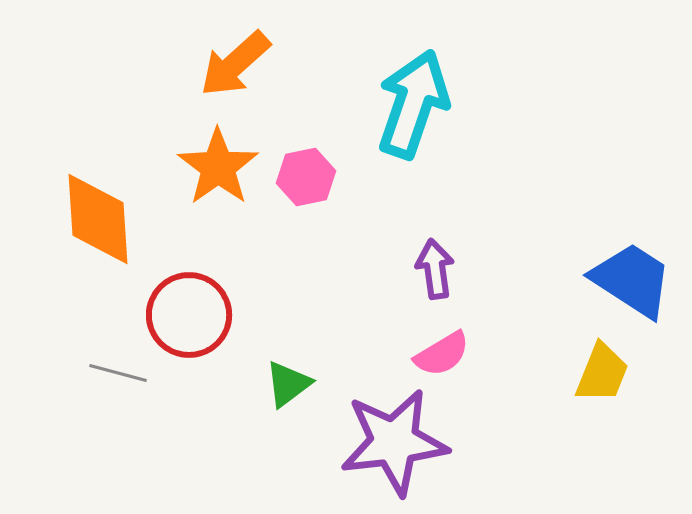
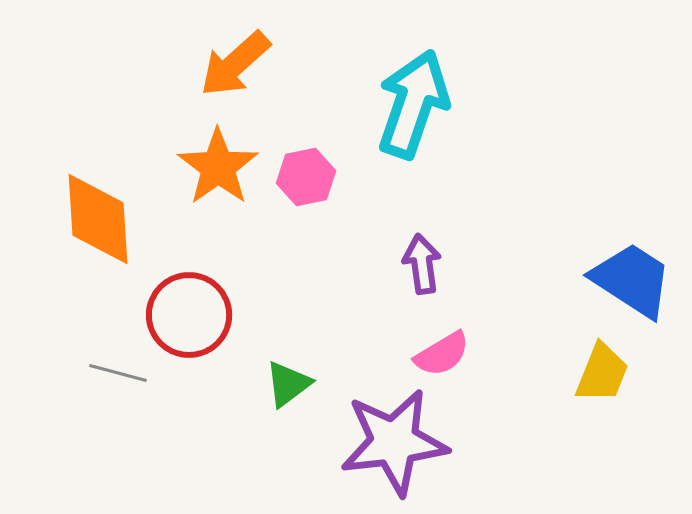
purple arrow: moved 13 px left, 5 px up
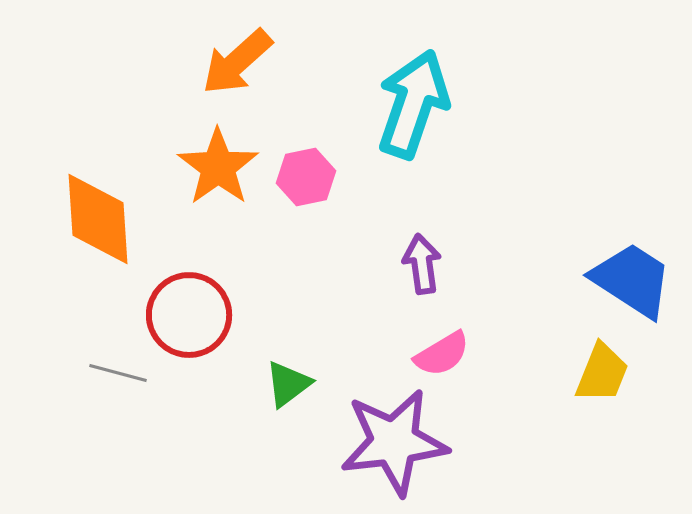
orange arrow: moved 2 px right, 2 px up
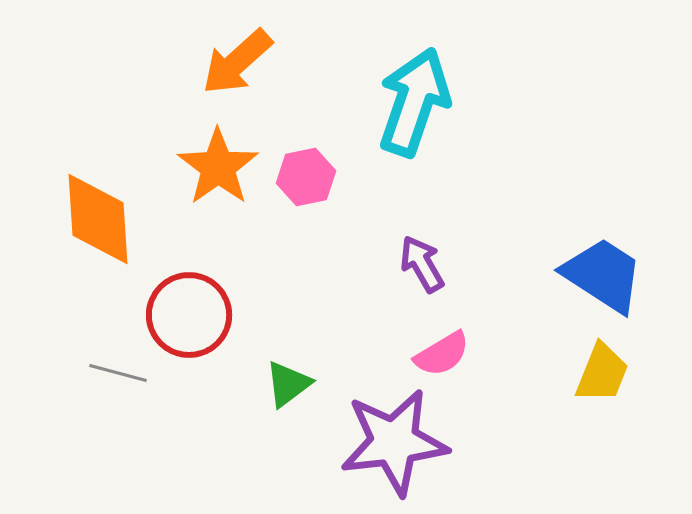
cyan arrow: moved 1 px right, 2 px up
purple arrow: rotated 22 degrees counterclockwise
blue trapezoid: moved 29 px left, 5 px up
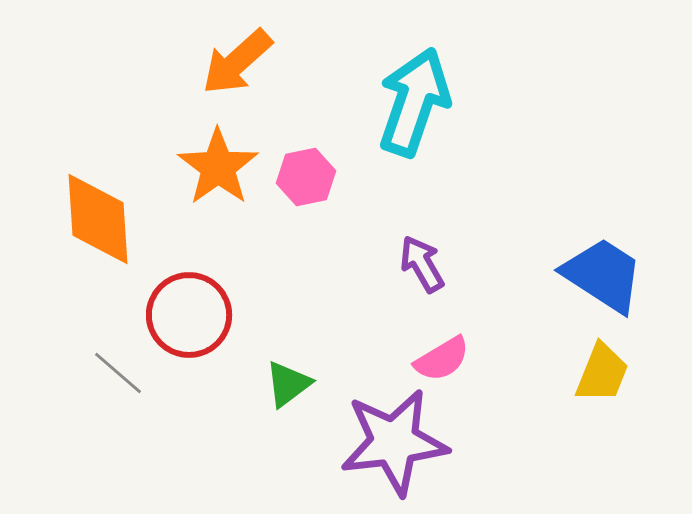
pink semicircle: moved 5 px down
gray line: rotated 26 degrees clockwise
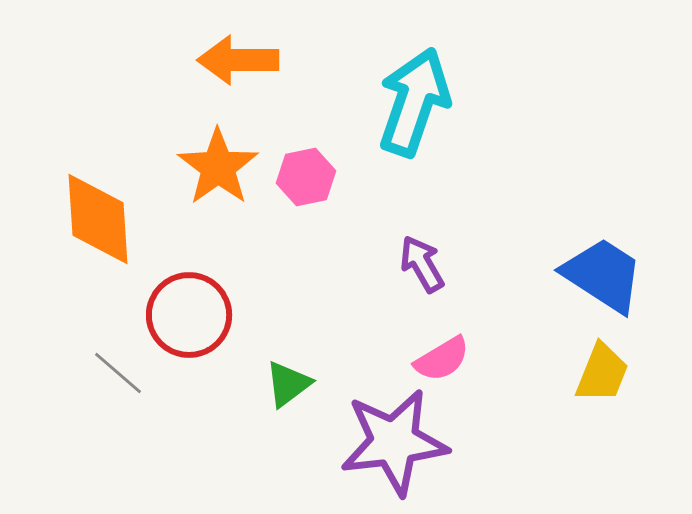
orange arrow: moved 1 px right, 2 px up; rotated 42 degrees clockwise
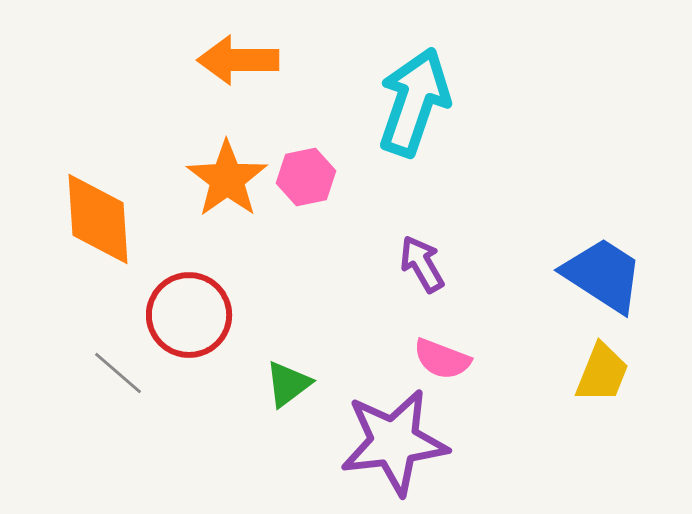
orange star: moved 9 px right, 12 px down
pink semicircle: rotated 52 degrees clockwise
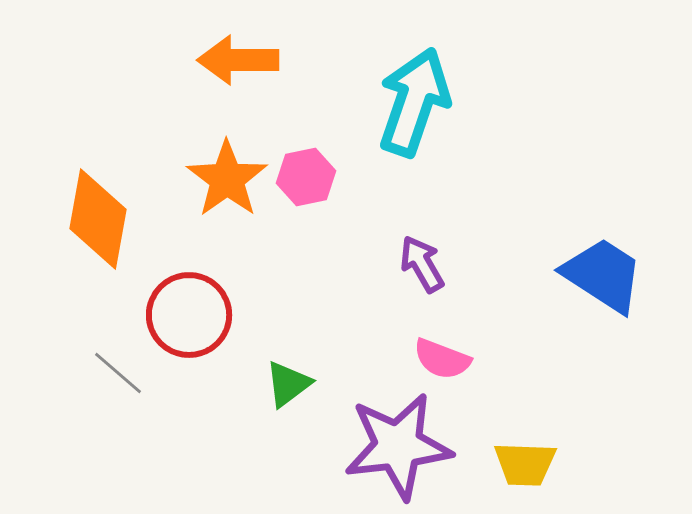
orange diamond: rotated 14 degrees clockwise
yellow trapezoid: moved 77 px left, 91 px down; rotated 70 degrees clockwise
purple star: moved 4 px right, 4 px down
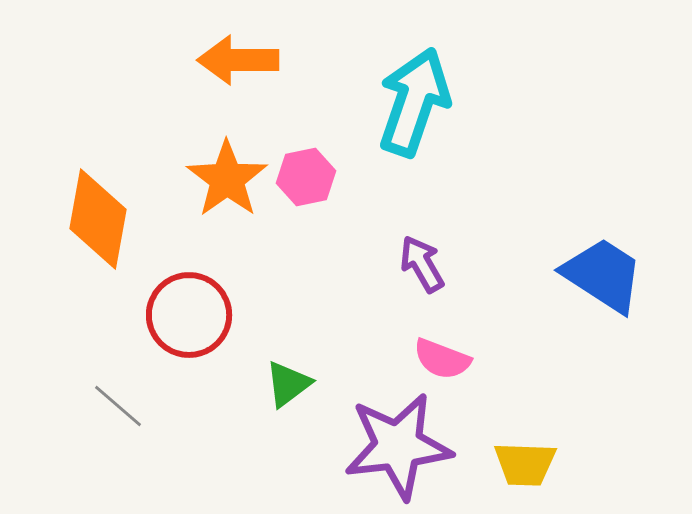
gray line: moved 33 px down
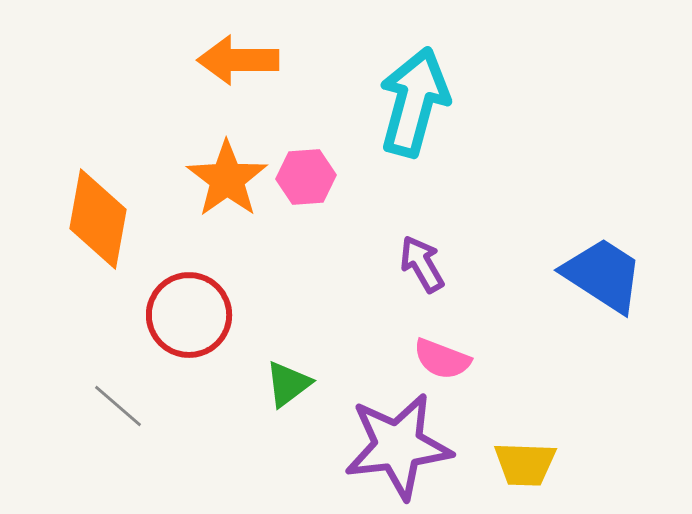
cyan arrow: rotated 4 degrees counterclockwise
pink hexagon: rotated 8 degrees clockwise
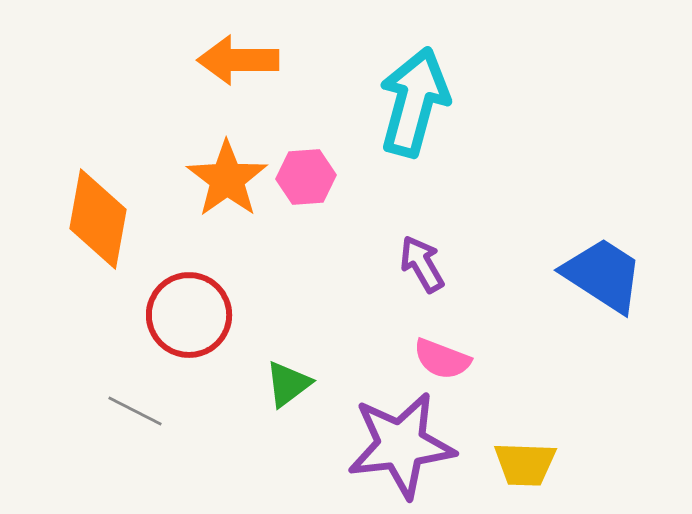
gray line: moved 17 px right, 5 px down; rotated 14 degrees counterclockwise
purple star: moved 3 px right, 1 px up
